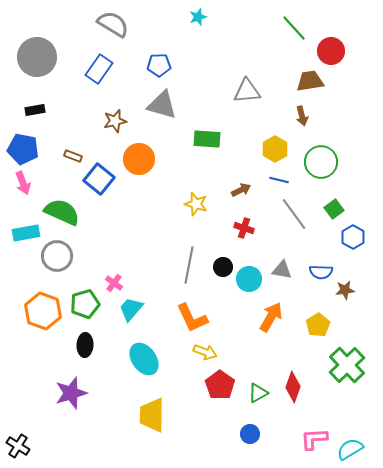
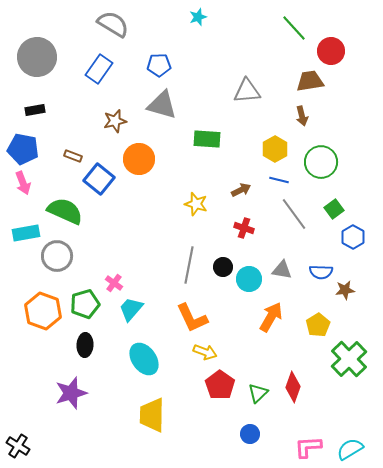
green semicircle at (62, 212): moved 3 px right, 1 px up
green cross at (347, 365): moved 2 px right, 6 px up
green triangle at (258, 393): rotated 15 degrees counterclockwise
pink L-shape at (314, 439): moved 6 px left, 8 px down
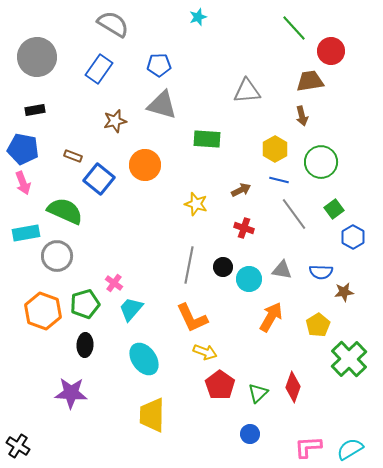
orange circle at (139, 159): moved 6 px right, 6 px down
brown star at (345, 290): moved 1 px left, 2 px down
purple star at (71, 393): rotated 20 degrees clockwise
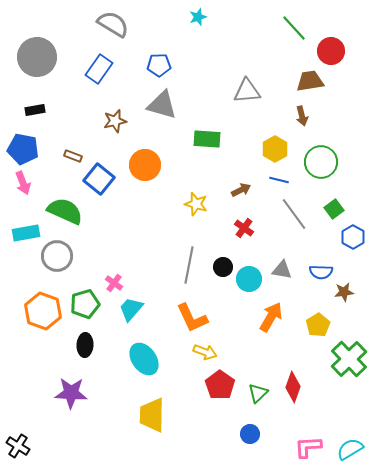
red cross at (244, 228): rotated 18 degrees clockwise
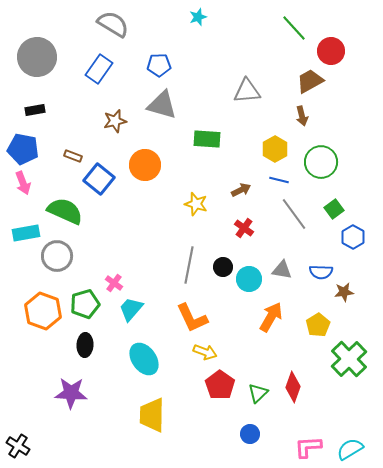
brown trapezoid at (310, 81): rotated 20 degrees counterclockwise
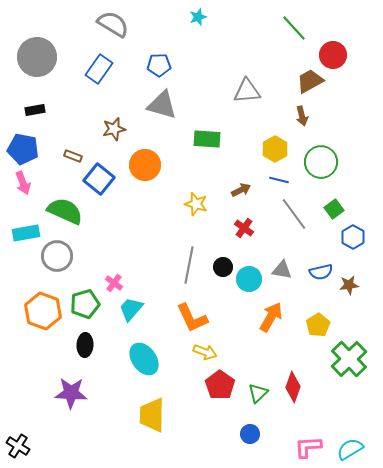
red circle at (331, 51): moved 2 px right, 4 px down
brown star at (115, 121): moved 1 px left, 8 px down
blue semicircle at (321, 272): rotated 15 degrees counterclockwise
brown star at (344, 292): moved 5 px right, 7 px up
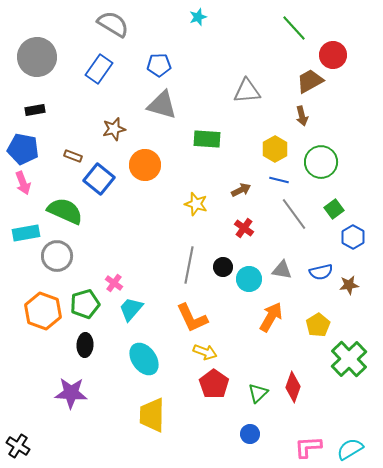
red pentagon at (220, 385): moved 6 px left, 1 px up
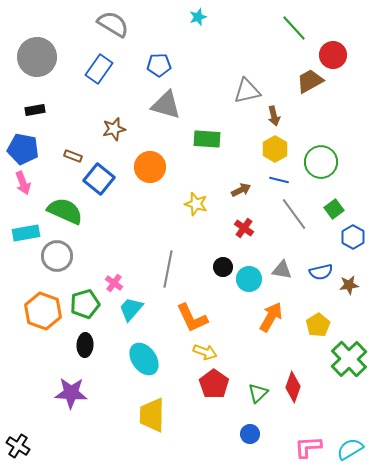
gray triangle at (247, 91): rotated 8 degrees counterclockwise
gray triangle at (162, 105): moved 4 px right
brown arrow at (302, 116): moved 28 px left
orange circle at (145, 165): moved 5 px right, 2 px down
gray line at (189, 265): moved 21 px left, 4 px down
